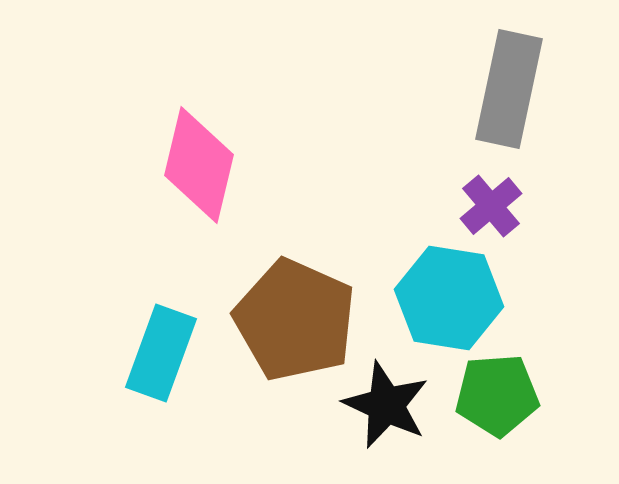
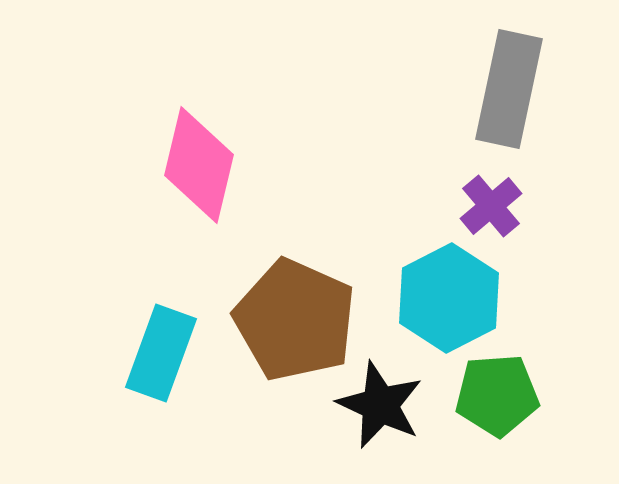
cyan hexagon: rotated 24 degrees clockwise
black star: moved 6 px left
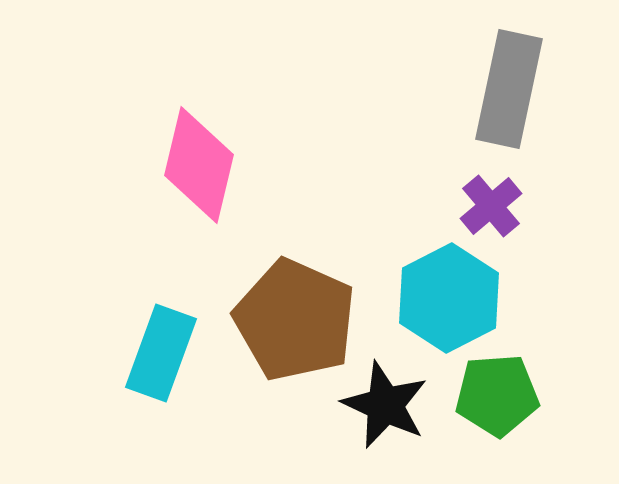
black star: moved 5 px right
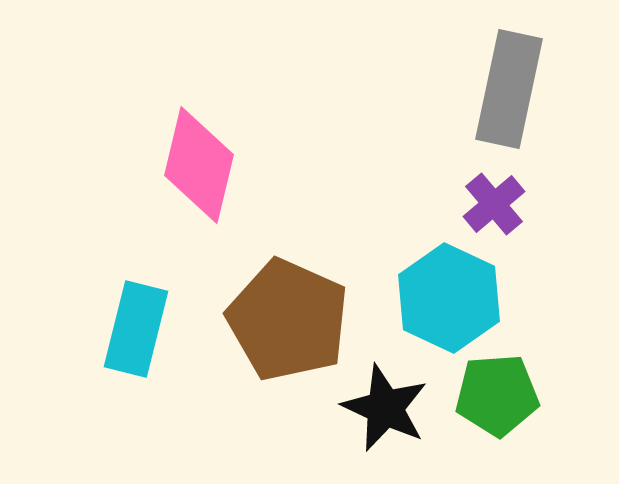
purple cross: moved 3 px right, 2 px up
cyan hexagon: rotated 8 degrees counterclockwise
brown pentagon: moved 7 px left
cyan rectangle: moved 25 px left, 24 px up; rotated 6 degrees counterclockwise
black star: moved 3 px down
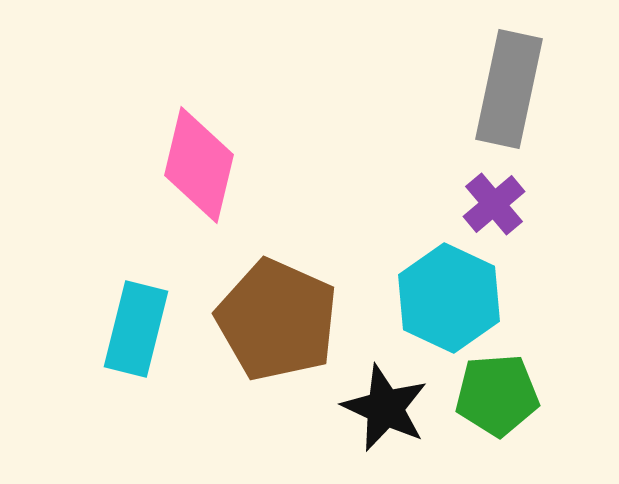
brown pentagon: moved 11 px left
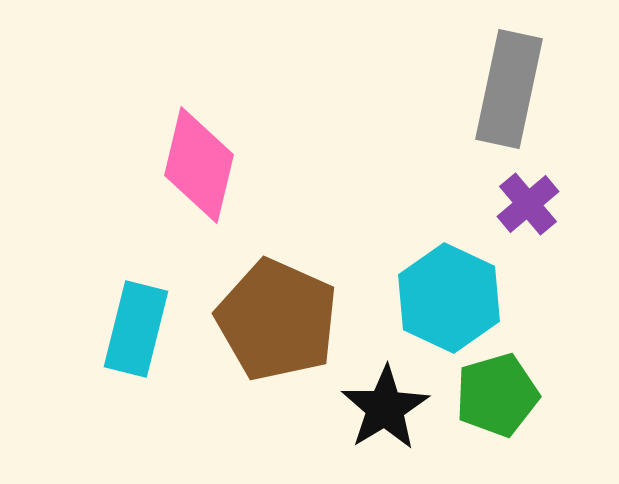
purple cross: moved 34 px right
green pentagon: rotated 12 degrees counterclockwise
black star: rotated 16 degrees clockwise
